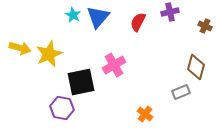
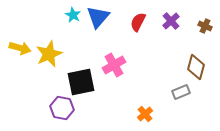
purple cross: moved 1 px right, 9 px down; rotated 30 degrees counterclockwise
orange cross: rotated 14 degrees clockwise
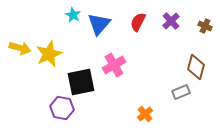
blue triangle: moved 1 px right, 7 px down
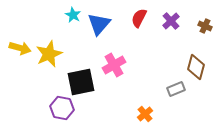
red semicircle: moved 1 px right, 4 px up
gray rectangle: moved 5 px left, 3 px up
